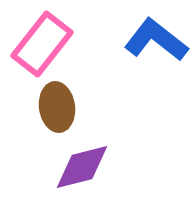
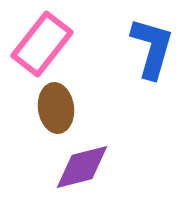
blue L-shape: moved 4 px left, 8 px down; rotated 68 degrees clockwise
brown ellipse: moved 1 px left, 1 px down
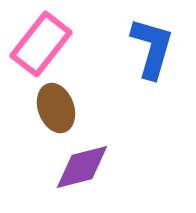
pink rectangle: moved 1 px left
brown ellipse: rotated 12 degrees counterclockwise
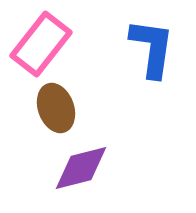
blue L-shape: rotated 8 degrees counterclockwise
purple diamond: moved 1 px left, 1 px down
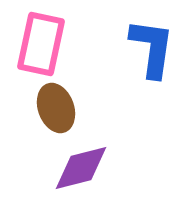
pink rectangle: rotated 26 degrees counterclockwise
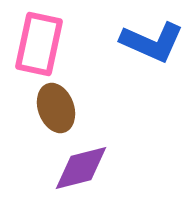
pink rectangle: moved 2 px left
blue L-shape: moved 6 px up; rotated 106 degrees clockwise
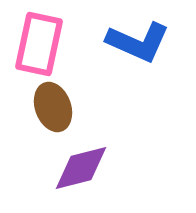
blue L-shape: moved 14 px left
brown ellipse: moved 3 px left, 1 px up
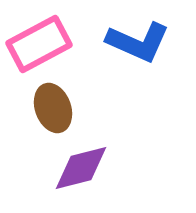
pink rectangle: rotated 50 degrees clockwise
brown ellipse: moved 1 px down
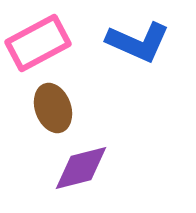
pink rectangle: moved 1 px left, 1 px up
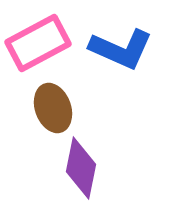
blue L-shape: moved 17 px left, 7 px down
purple diamond: rotated 64 degrees counterclockwise
